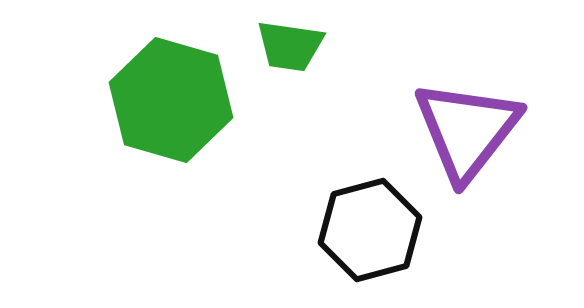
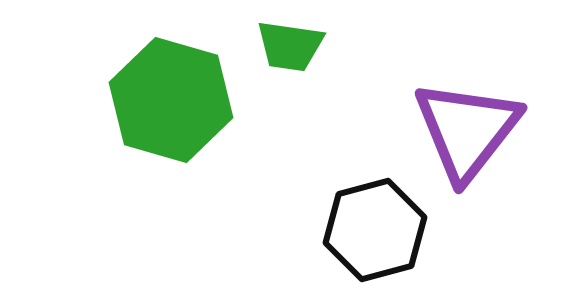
black hexagon: moved 5 px right
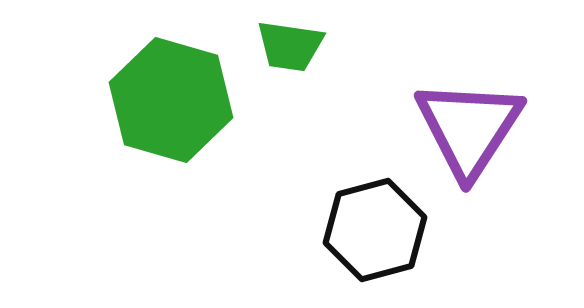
purple triangle: moved 2 px right, 2 px up; rotated 5 degrees counterclockwise
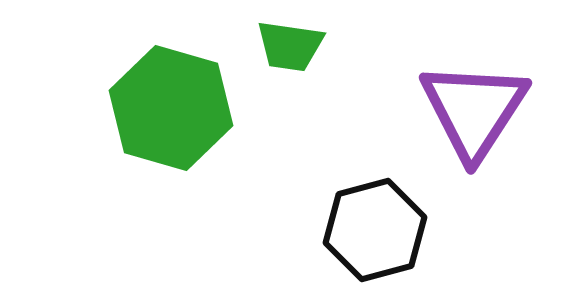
green hexagon: moved 8 px down
purple triangle: moved 5 px right, 18 px up
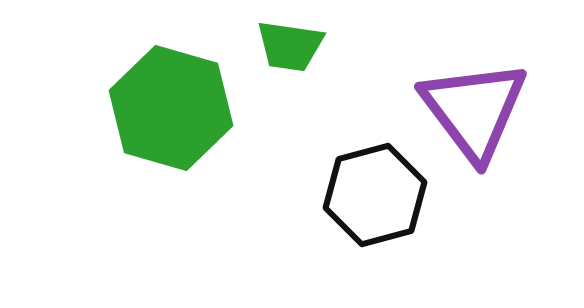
purple triangle: rotated 10 degrees counterclockwise
black hexagon: moved 35 px up
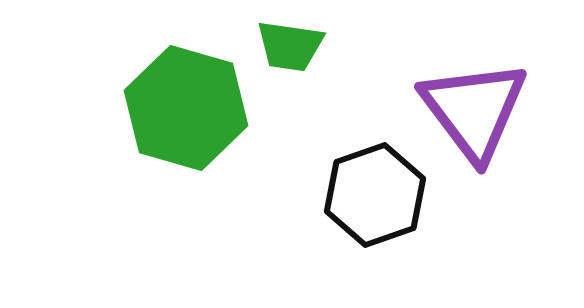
green hexagon: moved 15 px right
black hexagon: rotated 4 degrees counterclockwise
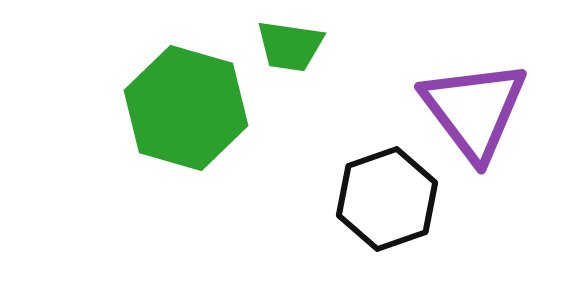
black hexagon: moved 12 px right, 4 px down
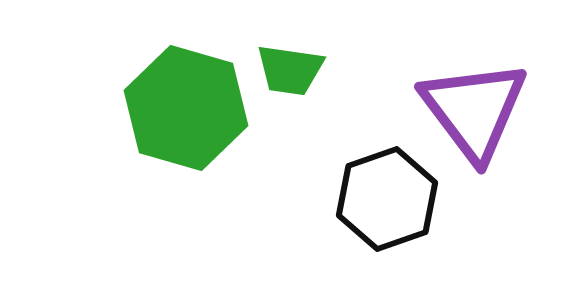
green trapezoid: moved 24 px down
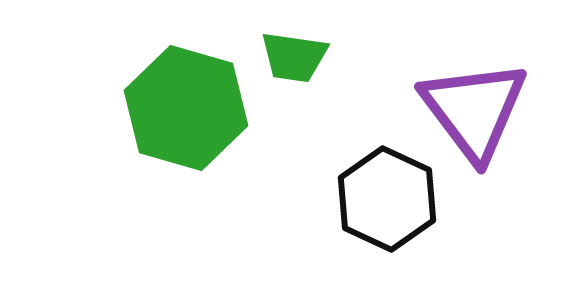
green trapezoid: moved 4 px right, 13 px up
black hexagon: rotated 16 degrees counterclockwise
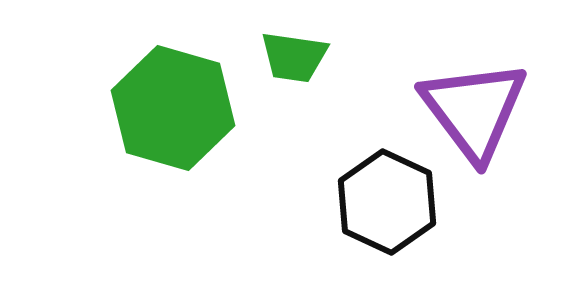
green hexagon: moved 13 px left
black hexagon: moved 3 px down
